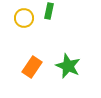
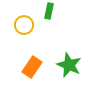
yellow circle: moved 7 px down
green star: moved 1 px right, 1 px up
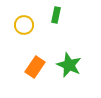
green rectangle: moved 7 px right, 4 px down
orange rectangle: moved 3 px right
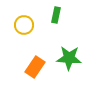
green star: moved 7 px up; rotated 20 degrees counterclockwise
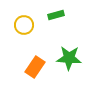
green rectangle: rotated 63 degrees clockwise
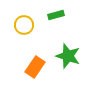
green star: moved 1 px left, 2 px up; rotated 15 degrees clockwise
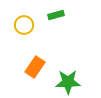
green star: moved 26 px down; rotated 20 degrees counterclockwise
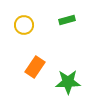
green rectangle: moved 11 px right, 5 px down
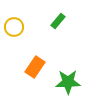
green rectangle: moved 9 px left, 1 px down; rotated 35 degrees counterclockwise
yellow circle: moved 10 px left, 2 px down
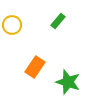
yellow circle: moved 2 px left, 2 px up
green star: rotated 20 degrees clockwise
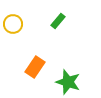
yellow circle: moved 1 px right, 1 px up
